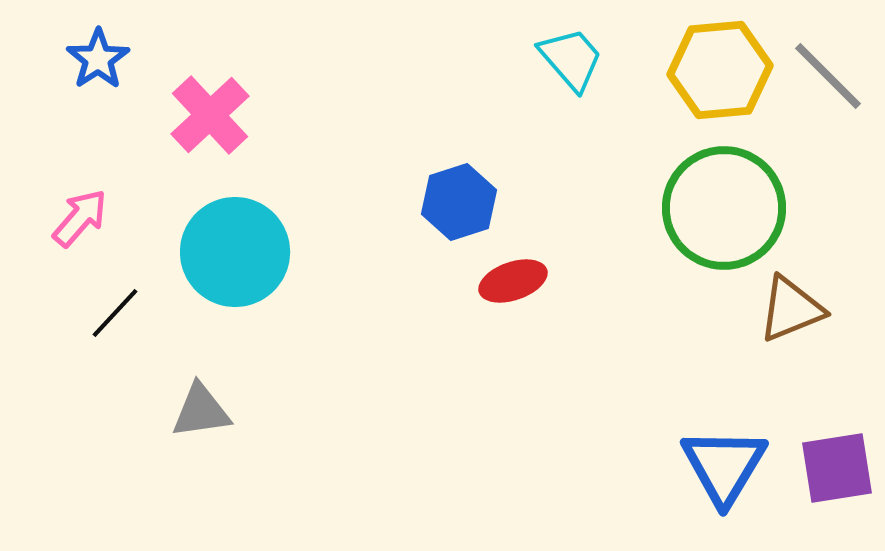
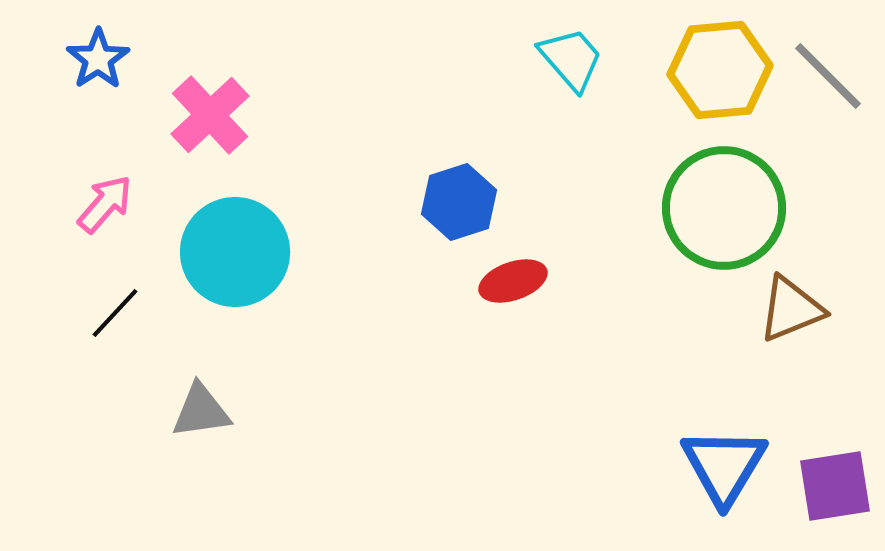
pink arrow: moved 25 px right, 14 px up
purple square: moved 2 px left, 18 px down
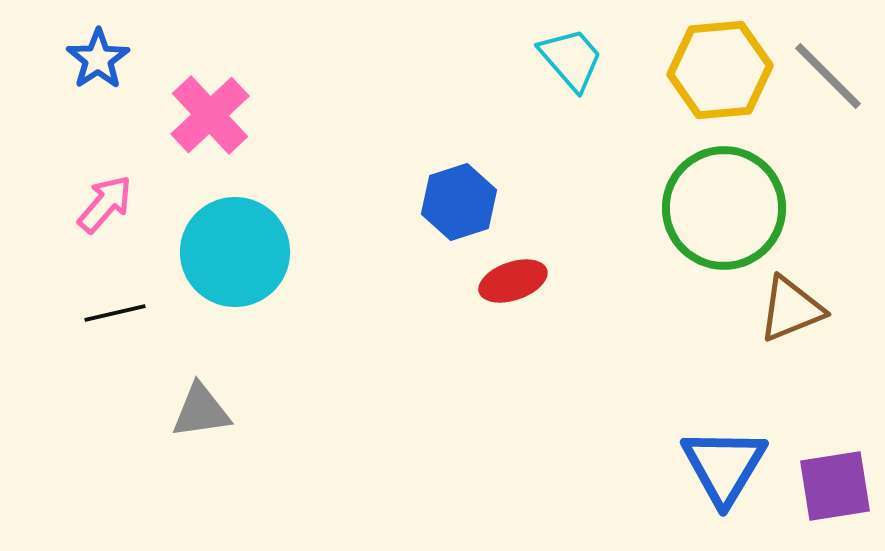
black line: rotated 34 degrees clockwise
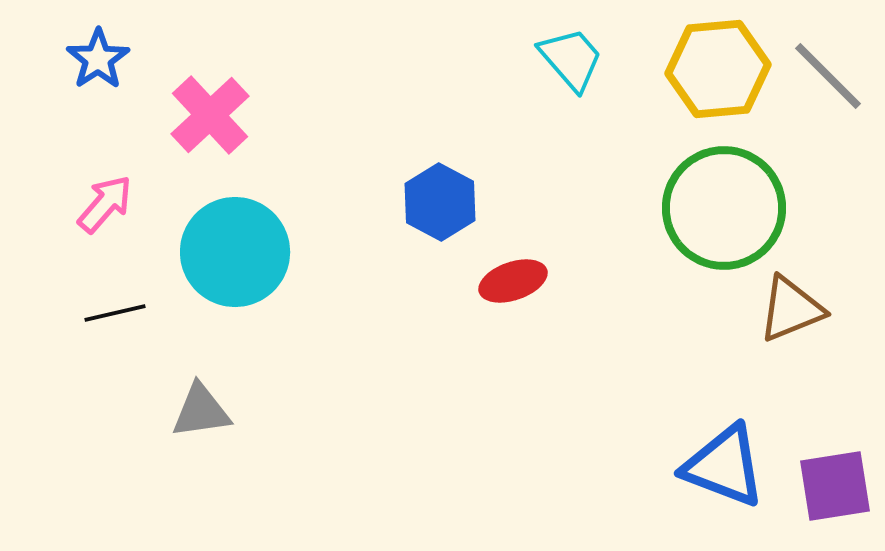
yellow hexagon: moved 2 px left, 1 px up
blue hexagon: moved 19 px left; rotated 14 degrees counterclockwise
blue triangle: rotated 40 degrees counterclockwise
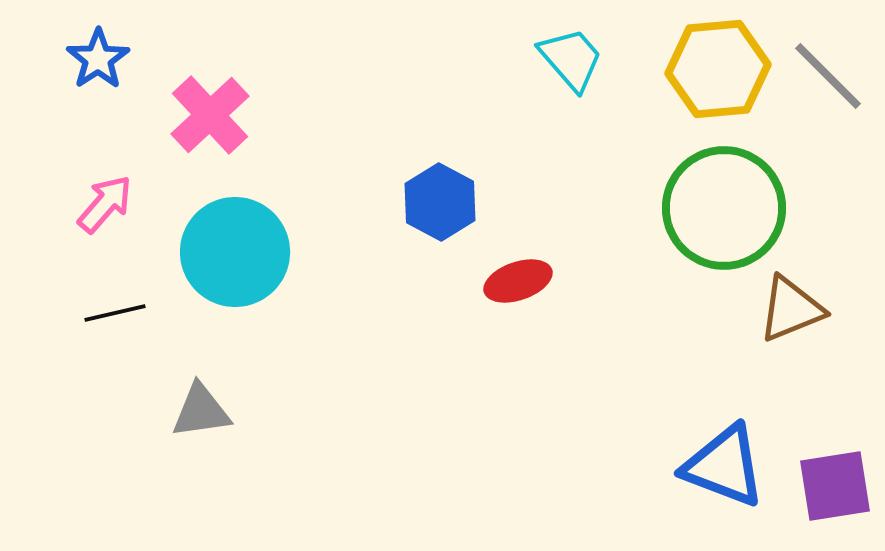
red ellipse: moved 5 px right
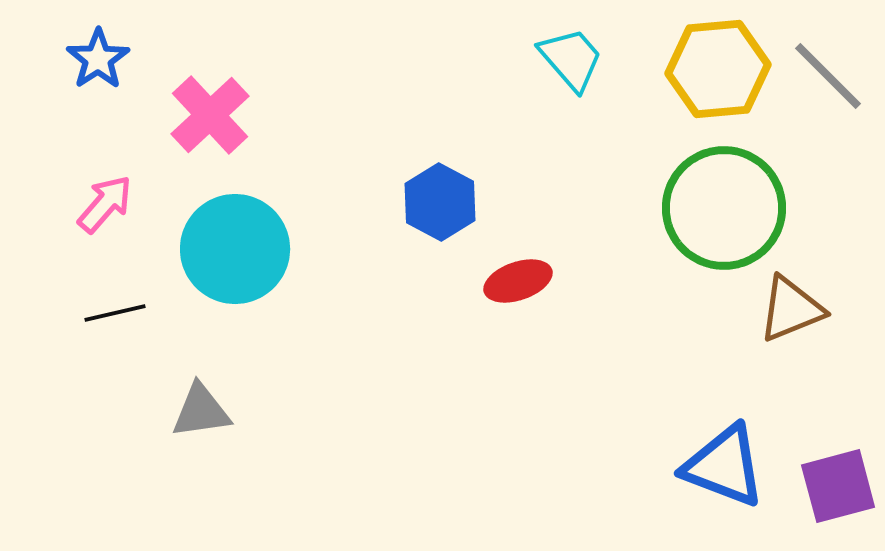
cyan circle: moved 3 px up
purple square: moved 3 px right; rotated 6 degrees counterclockwise
